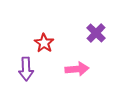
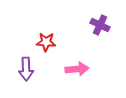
purple cross: moved 4 px right, 8 px up; rotated 18 degrees counterclockwise
red star: moved 2 px right, 1 px up; rotated 30 degrees counterclockwise
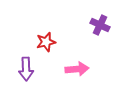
red star: rotated 18 degrees counterclockwise
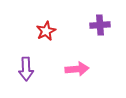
purple cross: rotated 30 degrees counterclockwise
red star: moved 11 px up; rotated 12 degrees counterclockwise
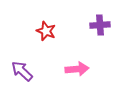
red star: rotated 24 degrees counterclockwise
purple arrow: moved 4 px left, 2 px down; rotated 135 degrees clockwise
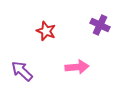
purple cross: rotated 30 degrees clockwise
pink arrow: moved 2 px up
